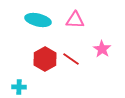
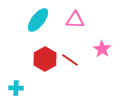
cyan ellipse: rotated 65 degrees counterclockwise
red line: moved 1 px left, 1 px down
cyan cross: moved 3 px left, 1 px down
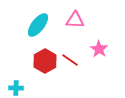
cyan ellipse: moved 5 px down
pink star: moved 3 px left
red hexagon: moved 2 px down
